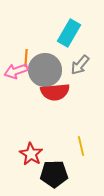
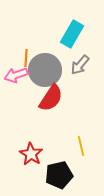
cyan rectangle: moved 3 px right, 1 px down
pink arrow: moved 4 px down
red semicircle: moved 4 px left, 6 px down; rotated 52 degrees counterclockwise
black pentagon: moved 5 px right, 1 px down; rotated 12 degrees counterclockwise
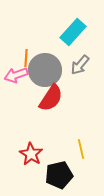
cyan rectangle: moved 1 px right, 2 px up; rotated 12 degrees clockwise
yellow line: moved 3 px down
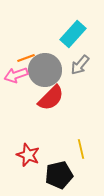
cyan rectangle: moved 2 px down
orange line: rotated 66 degrees clockwise
red semicircle: rotated 12 degrees clockwise
red star: moved 3 px left, 1 px down; rotated 10 degrees counterclockwise
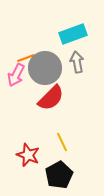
cyan rectangle: rotated 28 degrees clockwise
gray arrow: moved 3 px left, 3 px up; rotated 130 degrees clockwise
gray circle: moved 2 px up
pink arrow: rotated 45 degrees counterclockwise
yellow line: moved 19 px left, 7 px up; rotated 12 degrees counterclockwise
black pentagon: rotated 16 degrees counterclockwise
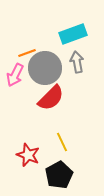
orange line: moved 1 px right, 5 px up
pink arrow: moved 1 px left
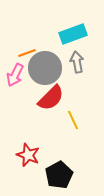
yellow line: moved 11 px right, 22 px up
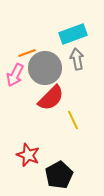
gray arrow: moved 3 px up
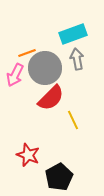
black pentagon: moved 2 px down
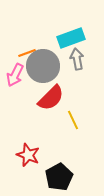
cyan rectangle: moved 2 px left, 4 px down
gray circle: moved 2 px left, 2 px up
